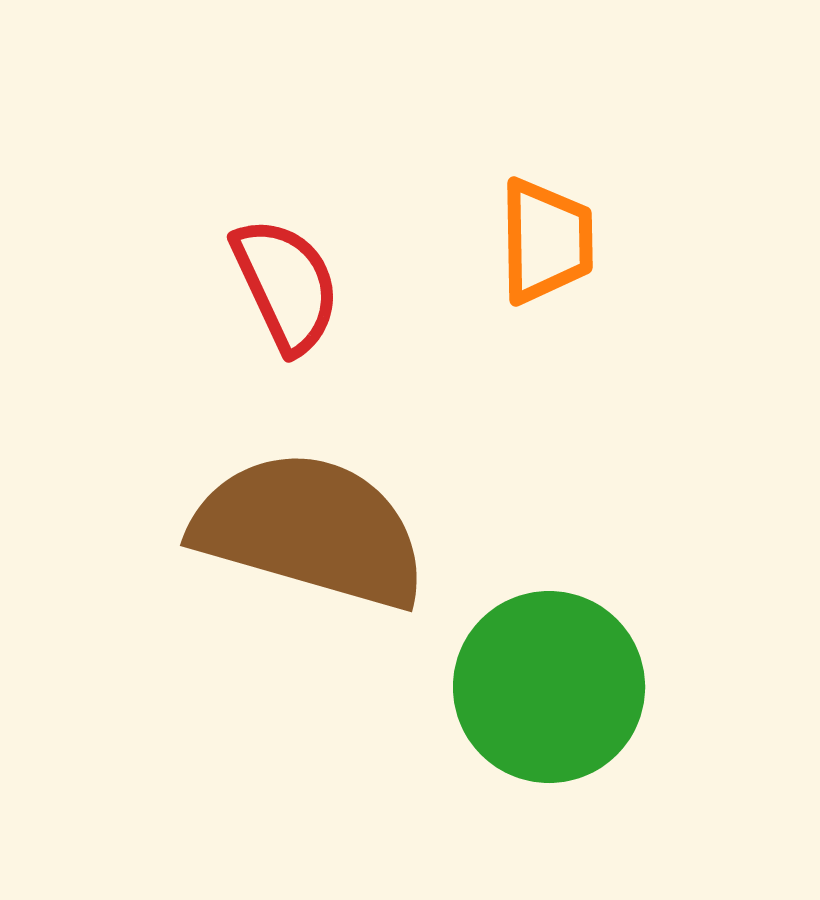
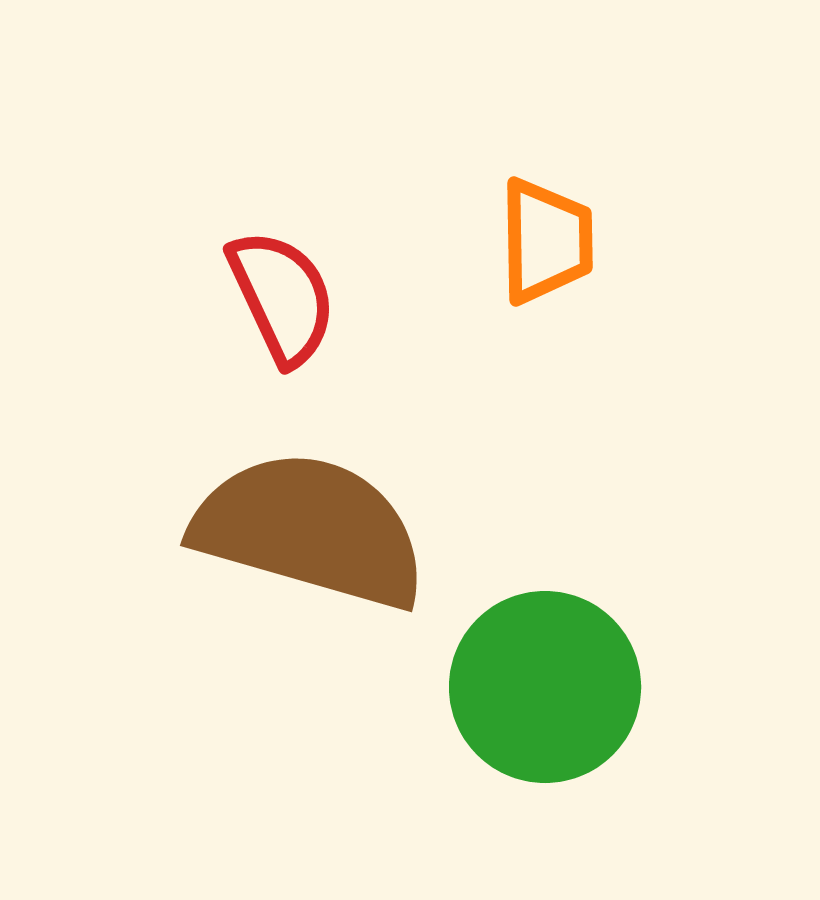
red semicircle: moved 4 px left, 12 px down
green circle: moved 4 px left
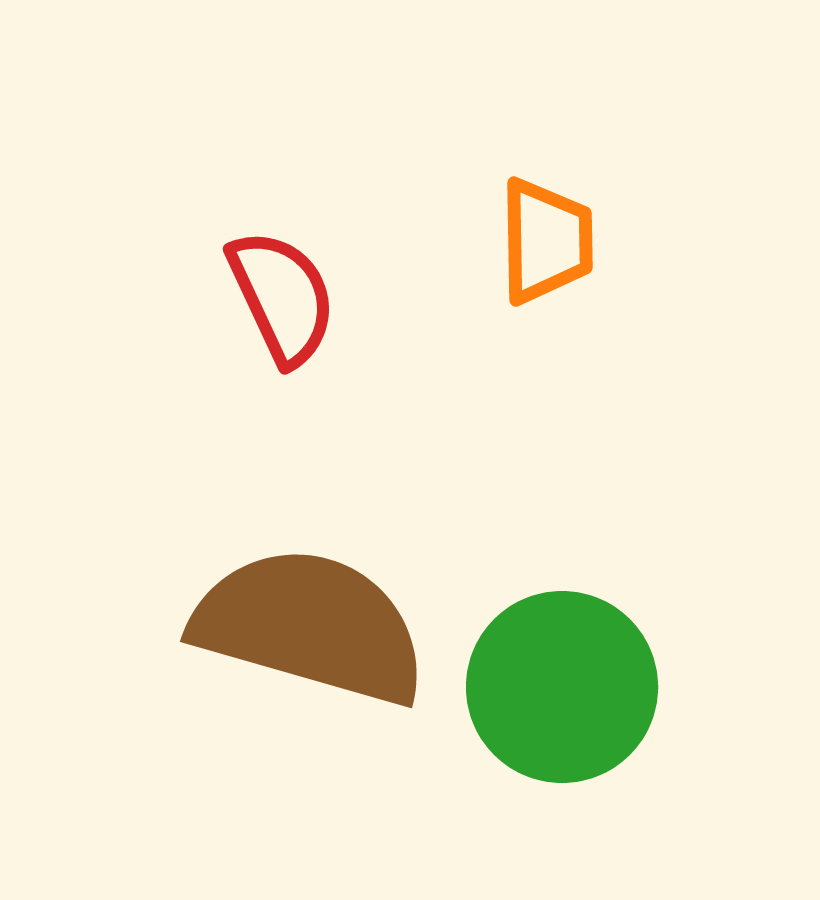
brown semicircle: moved 96 px down
green circle: moved 17 px right
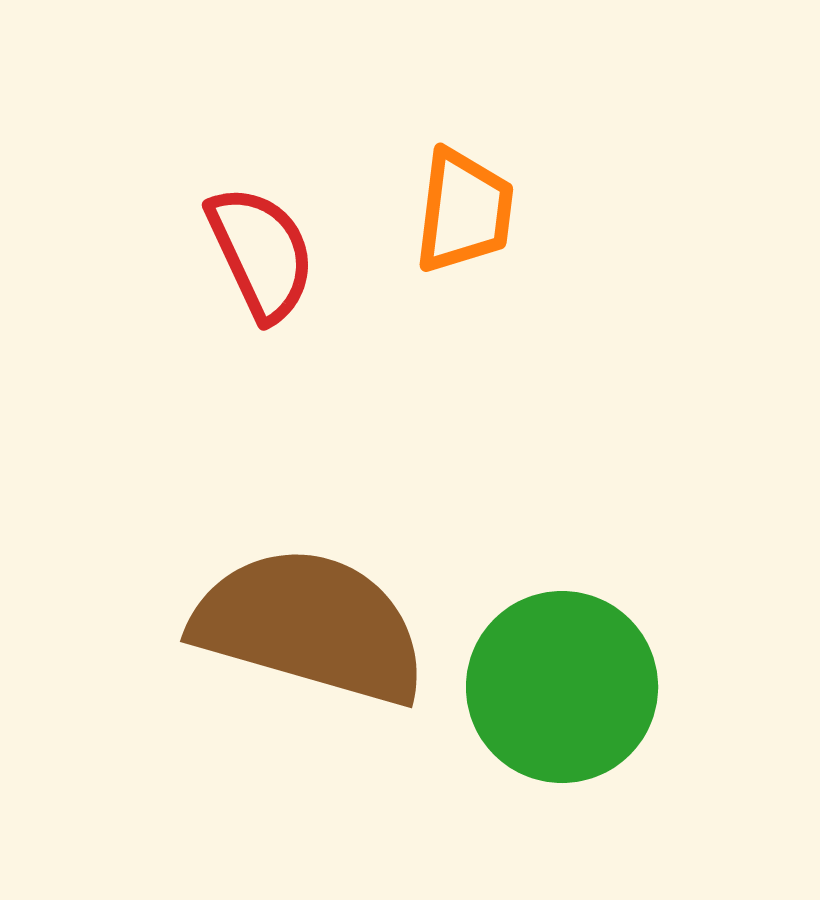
orange trapezoid: moved 82 px left, 30 px up; rotated 8 degrees clockwise
red semicircle: moved 21 px left, 44 px up
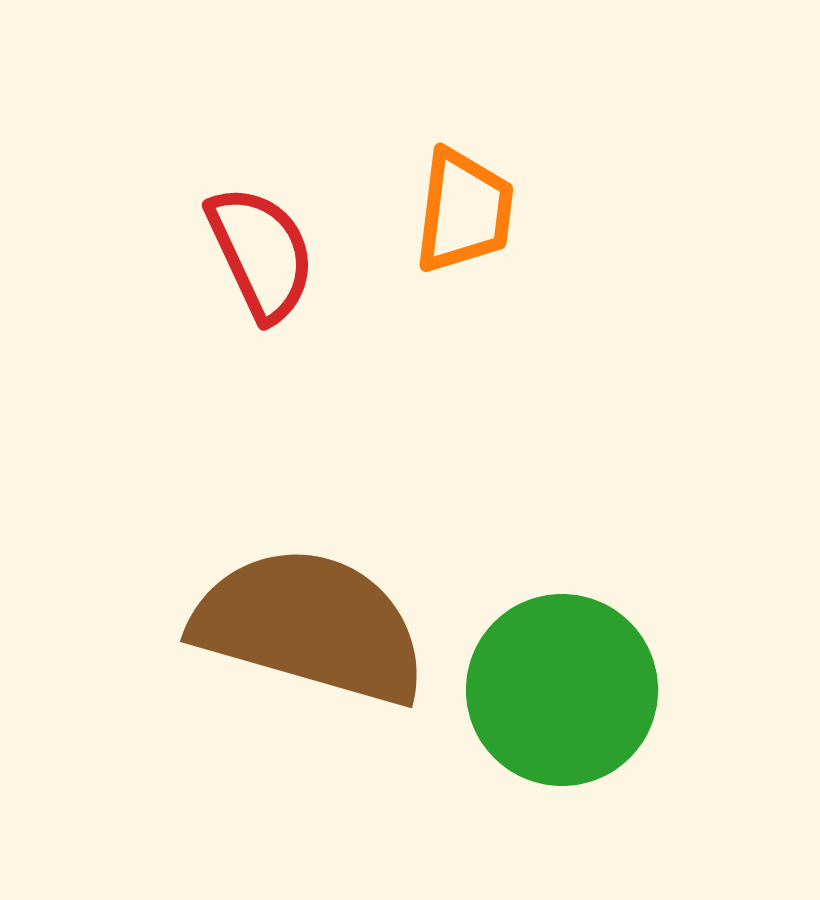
green circle: moved 3 px down
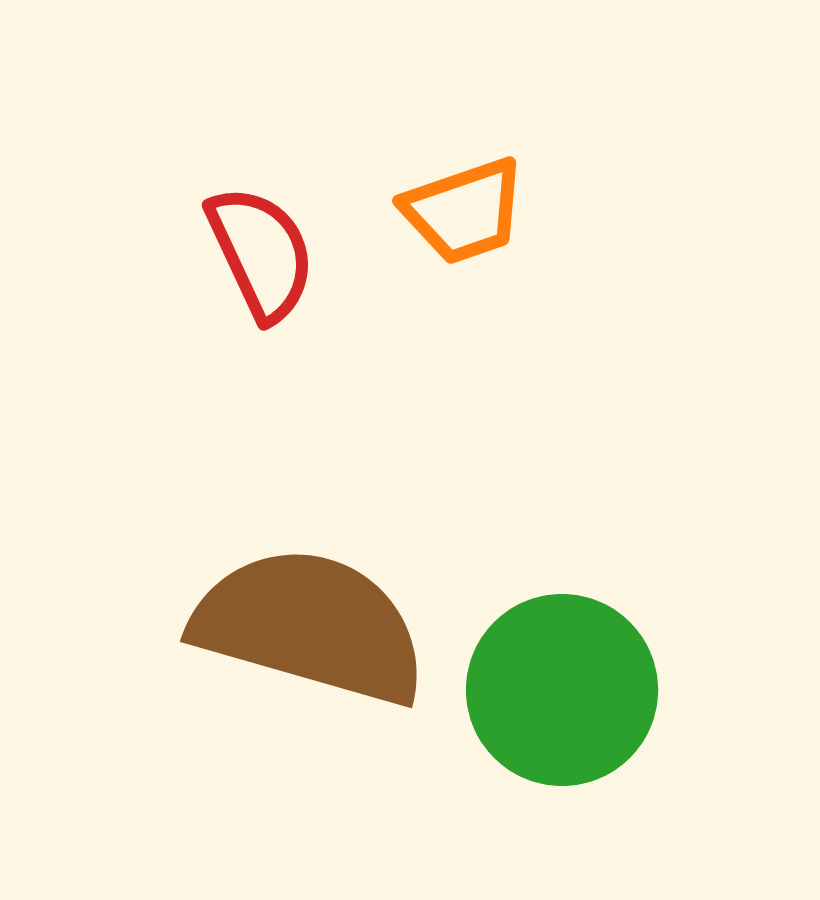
orange trapezoid: rotated 64 degrees clockwise
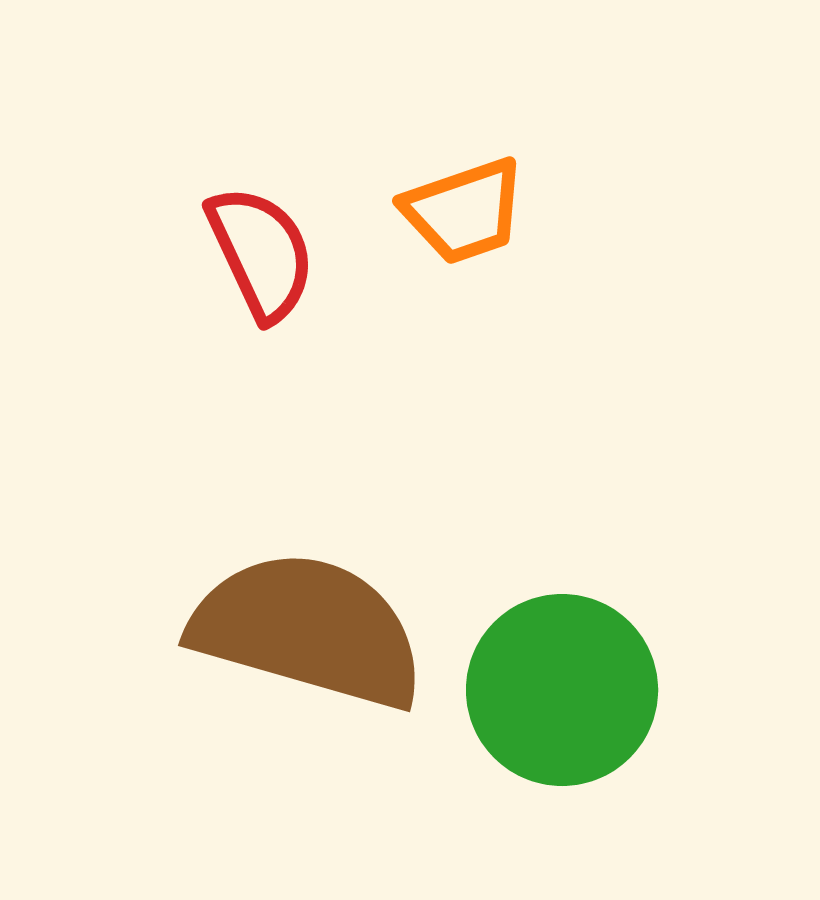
brown semicircle: moved 2 px left, 4 px down
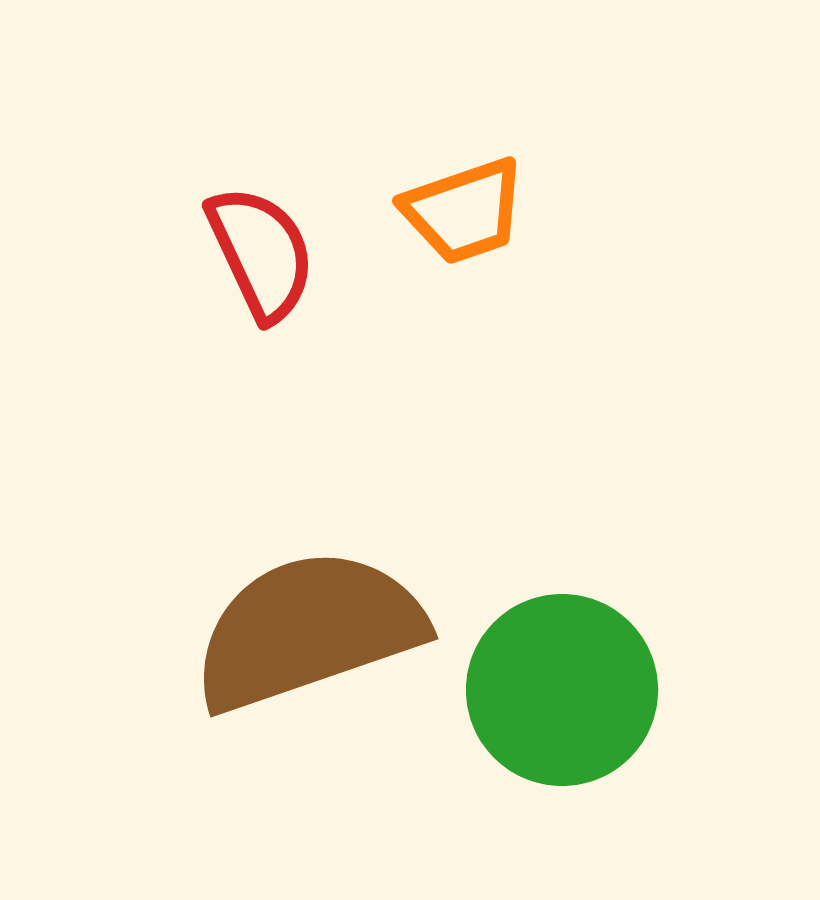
brown semicircle: rotated 35 degrees counterclockwise
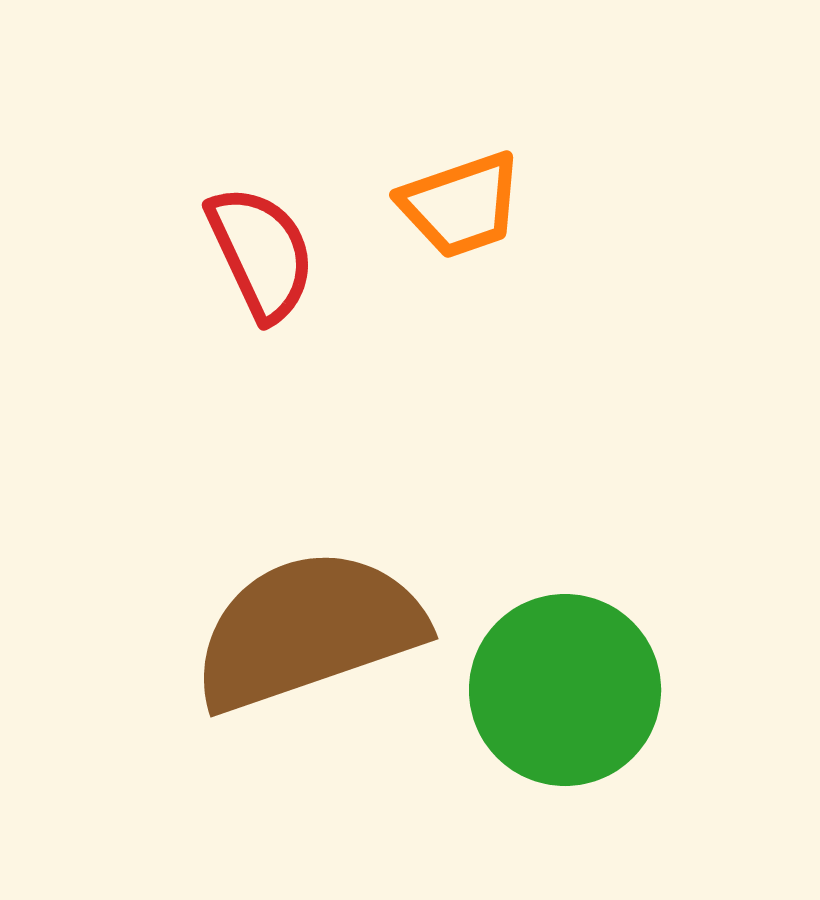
orange trapezoid: moved 3 px left, 6 px up
green circle: moved 3 px right
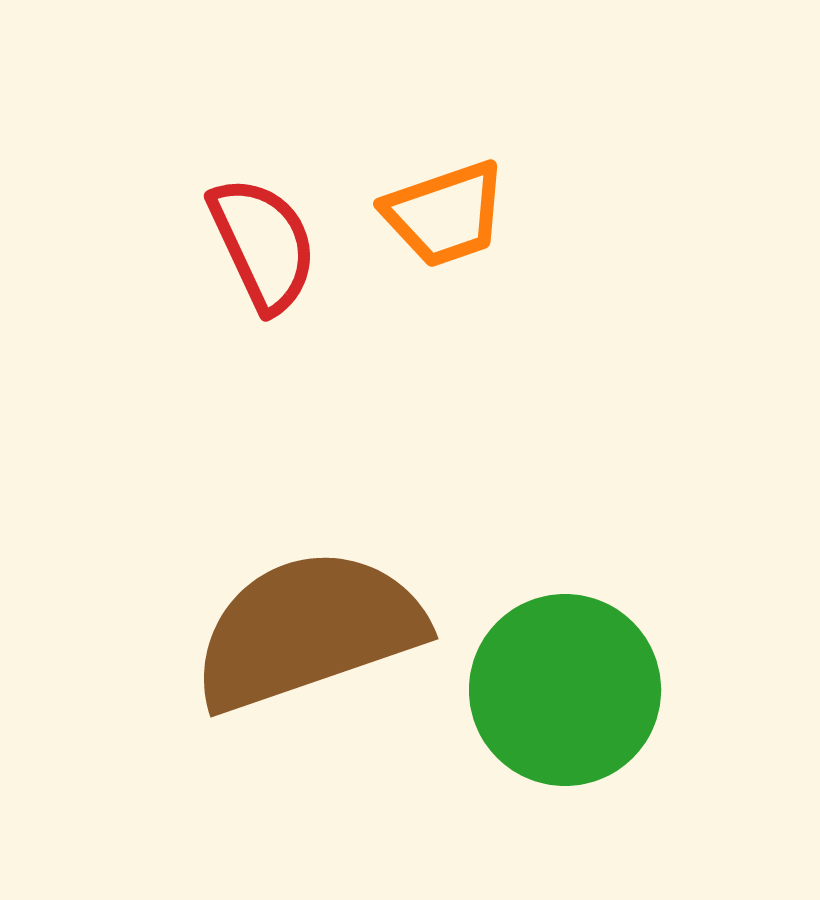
orange trapezoid: moved 16 px left, 9 px down
red semicircle: moved 2 px right, 9 px up
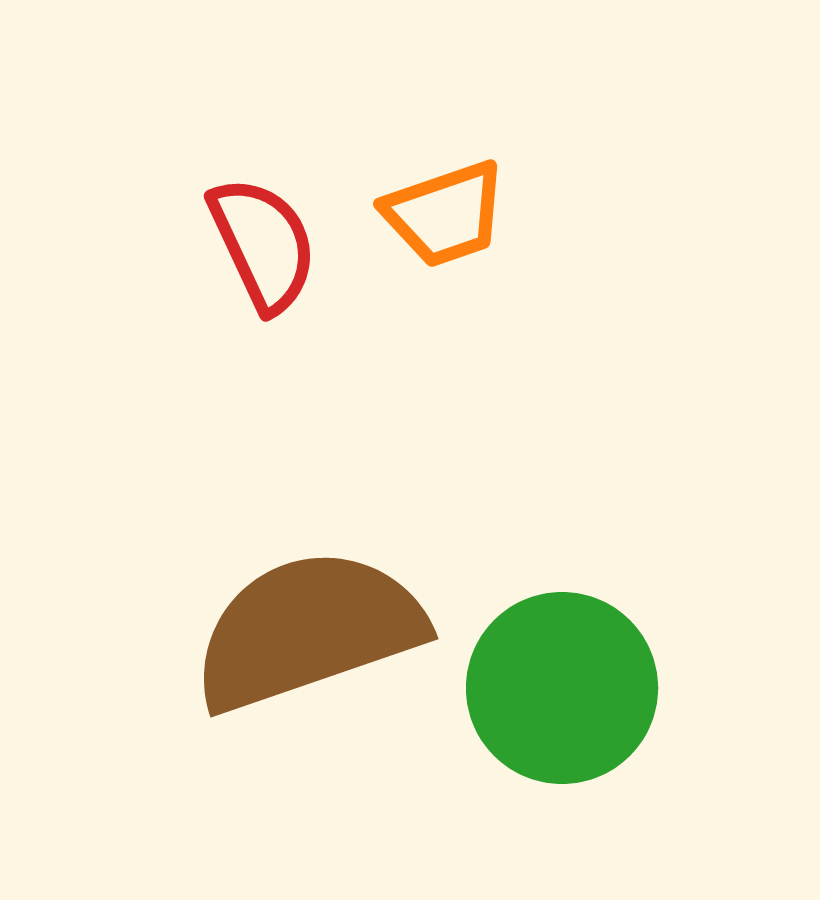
green circle: moved 3 px left, 2 px up
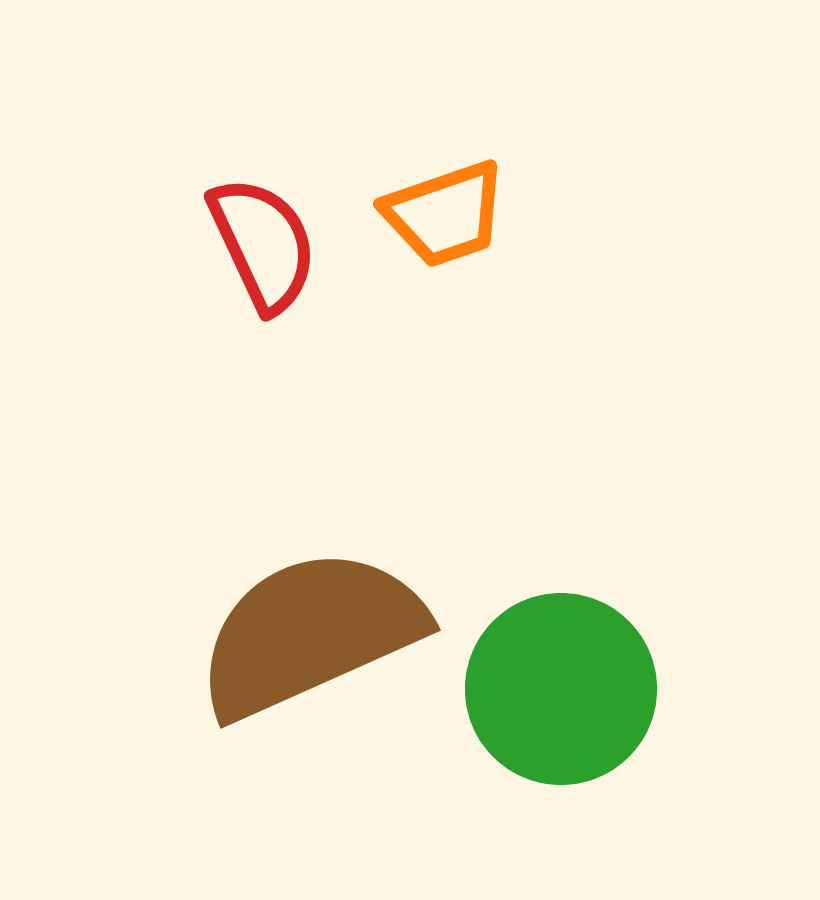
brown semicircle: moved 2 px right, 3 px down; rotated 5 degrees counterclockwise
green circle: moved 1 px left, 1 px down
